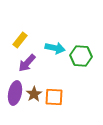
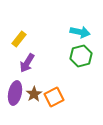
yellow rectangle: moved 1 px left, 1 px up
cyan arrow: moved 25 px right, 16 px up
green hexagon: rotated 20 degrees counterclockwise
purple arrow: rotated 12 degrees counterclockwise
orange square: rotated 30 degrees counterclockwise
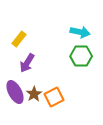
green hexagon: rotated 15 degrees clockwise
purple ellipse: moved 1 px up; rotated 40 degrees counterclockwise
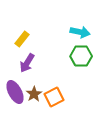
yellow rectangle: moved 3 px right
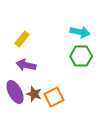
purple arrow: moved 1 px left, 2 px down; rotated 72 degrees clockwise
brown star: rotated 21 degrees counterclockwise
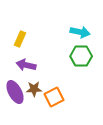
yellow rectangle: moved 2 px left; rotated 14 degrees counterclockwise
brown star: moved 5 px up; rotated 21 degrees counterclockwise
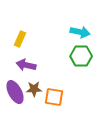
orange square: rotated 36 degrees clockwise
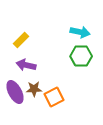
yellow rectangle: moved 1 px right, 1 px down; rotated 21 degrees clockwise
orange square: rotated 36 degrees counterclockwise
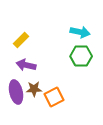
purple ellipse: moved 1 px right; rotated 15 degrees clockwise
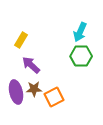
cyan arrow: rotated 102 degrees clockwise
yellow rectangle: rotated 14 degrees counterclockwise
purple arrow: moved 5 px right; rotated 30 degrees clockwise
